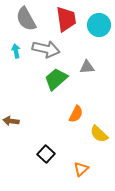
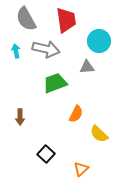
red trapezoid: moved 1 px down
cyan circle: moved 16 px down
green trapezoid: moved 1 px left, 4 px down; rotated 20 degrees clockwise
brown arrow: moved 9 px right, 4 px up; rotated 98 degrees counterclockwise
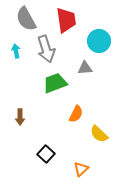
gray arrow: rotated 60 degrees clockwise
gray triangle: moved 2 px left, 1 px down
